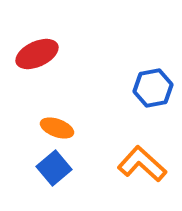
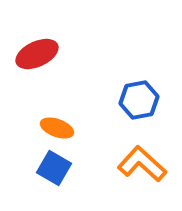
blue hexagon: moved 14 px left, 12 px down
blue square: rotated 20 degrees counterclockwise
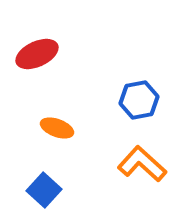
blue square: moved 10 px left, 22 px down; rotated 12 degrees clockwise
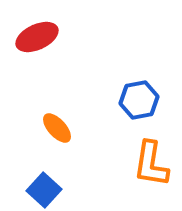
red ellipse: moved 17 px up
orange ellipse: rotated 28 degrees clockwise
orange L-shape: moved 9 px right; rotated 123 degrees counterclockwise
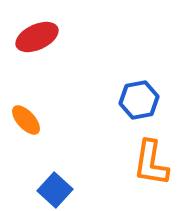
orange ellipse: moved 31 px left, 8 px up
orange L-shape: moved 1 px up
blue square: moved 11 px right
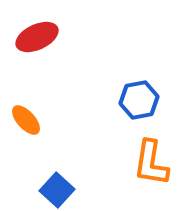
blue square: moved 2 px right
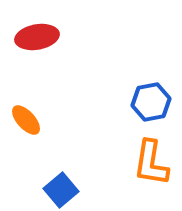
red ellipse: rotated 15 degrees clockwise
blue hexagon: moved 12 px right, 2 px down
blue square: moved 4 px right; rotated 8 degrees clockwise
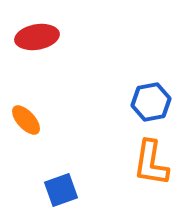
blue square: rotated 20 degrees clockwise
